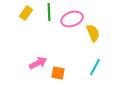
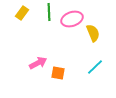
yellow rectangle: moved 4 px left
cyan line: rotated 18 degrees clockwise
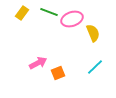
green line: rotated 66 degrees counterclockwise
orange square: rotated 32 degrees counterclockwise
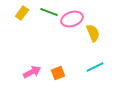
pink arrow: moved 6 px left, 9 px down
cyan line: rotated 18 degrees clockwise
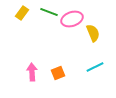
pink arrow: rotated 66 degrees counterclockwise
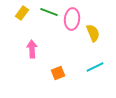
pink ellipse: rotated 65 degrees counterclockwise
pink arrow: moved 23 px up
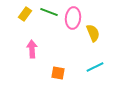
yellow rectangle: moved 3 px right, 1 px down
pink ellipse: moved 1 px right, 1 px up
orange square: rotated 32 degrees clockwise
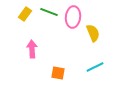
pink ellipse: moved 1 px up
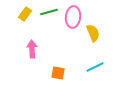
green line: rotated 36 degrees counterclockwise
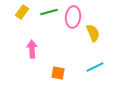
yellow rectangle: moved 3 px left, 2 px up
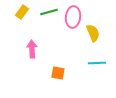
cyan line: moved 2 px right, 4 px up; rotated 24 degrees clockwise
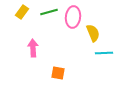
pink arrow: moved 1 px right, 1 px up
cyan line: moved 7 px right, 10 px up
